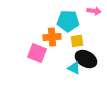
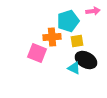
pink arrow: moved 1 px left; rotated 16 degrees counterclockwise
cyan pentagon: rotated 20 degrees counterclockwise
black ellipse: moved 1 px down
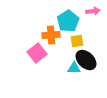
cyan pentagon: rotated 15 degrees counterclockwise
orange cross: moved 1 px left, 2 px up
pink square: rotated 30 degrees clockwise
black ellipse: rotated 15 degrees clockwise
cyan triangle: rotated 24 degrees counterclockwise
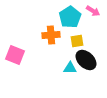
pink arrow: rotated 40 degrees clockwise
cyan pentagon: moved 2 px right, 4 px up
pink square: moved 22 px left, 2 px down; rotated 30 degrees counterclockwise
cyan triangle: moved 4 px left
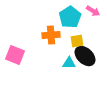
black ellipse: moved 1 px left, 4 px up
cyan triangle: moved 1 px left, 5 px up
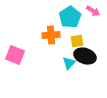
black ellipse: rotated 25 degrees counterclockwise
cyan triangle: rotated 48 degrees counterclockwise
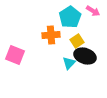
yellow square: rotated 24 degrees counterclockwise
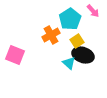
pink arrow: rotated 16 degrees clockwise
cyan pentagon: moved 2 px down
orange cross: rotated 24 degrees counterclockwise
black ellipse: moved 2 px left, 1 px up
cyan triangle: rotated 32 degrees counterclockwise
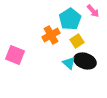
black ellipse: moved 2 px right, 6 px down
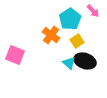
orange cross: rotated 24 degrees counterclockwise
